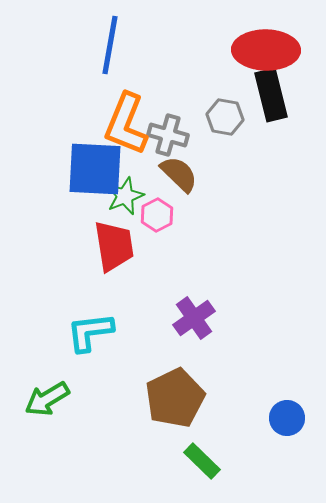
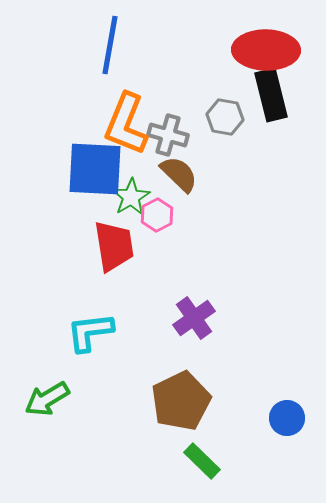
green star: moved 6 px right, 1 px down; rotated 9 degrees counterclockwise
brown pentagon: moved 6 px right, 3 px down
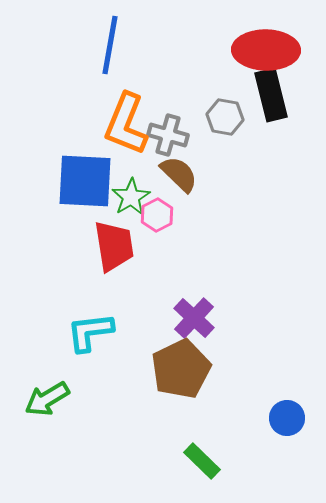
blue square: moved 10 px left, 12 px down
purple cross: rotated 12 degrees counterclockwise
brown pentagon: moved 32 px up
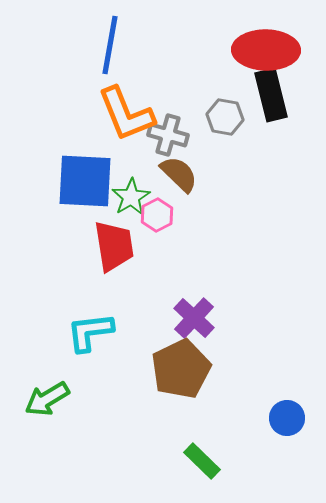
orange L-shape: moved 10 px up; rotated 44 degrees counterclockwise
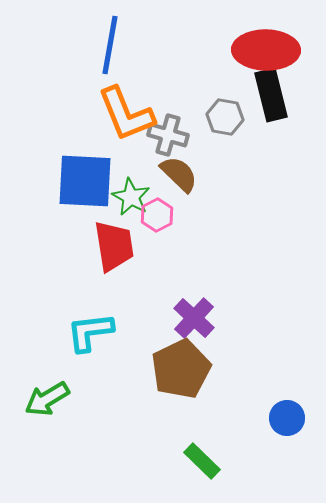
green star: rotated 12 degrees counterclockwise
